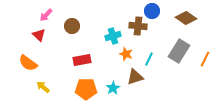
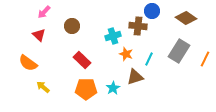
pink arrow: moved 2 px left, 3 px up
red rectangle: rotated 54 degrees clockwise
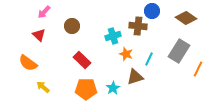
orange line: moved 7 px left, 10 px down
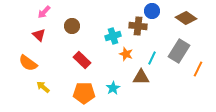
cyan line: moved 3 px right, 1 px up
brown triangle: moved 6 px right; rotated 18 degrees clockwise
orange pentagon: moved 2 px left, 4 px down
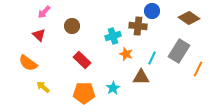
brown diamond: moved 3 px right
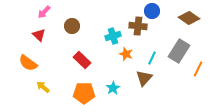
brown triangle: moved 3 px right, 1 px down; rotated 48 degrees counterclockwise
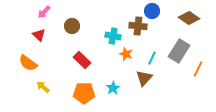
cyan cross: rotated 28 degrees clockwise
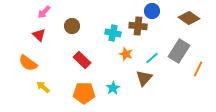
cyan cross: moved 3 px up
cyan line: rotated 24 degrees clockwise
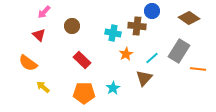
brown cross: moved 1 px left
orange star: rotated 24 degrees clockwise
orange line: rotated 70 degrees clockwise
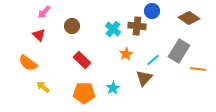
cyan cross: moved 4 px up; rotated 28 degrees clockwise
cyan line: moved 1 px right, 2 px down
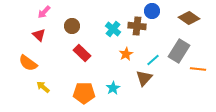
red rectangle: moved 7 px up
